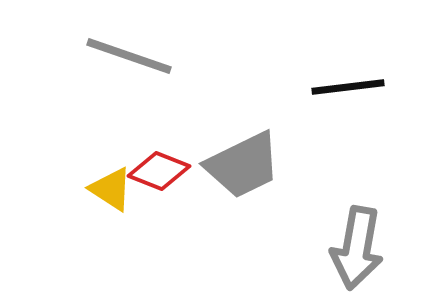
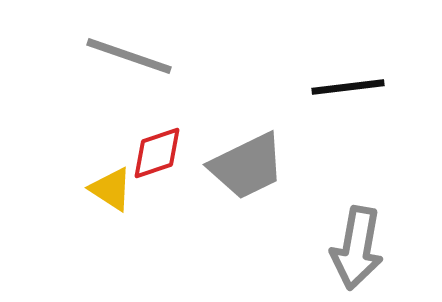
gray trapezoid: moved 4 px right, 1 px down
red diamond: moved 2 px left, 18 px up; rotated 40 degrees counterclockwise
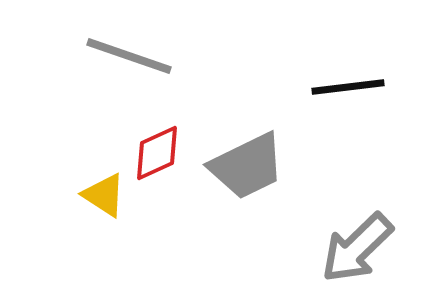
red diamond: rotated 6 degrees counterclockwise
yellow triangle: moved 7 px left, 6 px down
gray arrow: rotated 36 degrees clockwise
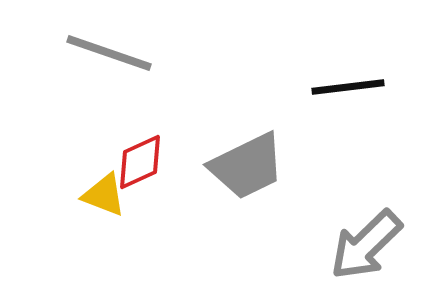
gray line: moved 20 px left, 3 px up
red diamond: moved 17 px left, 9 px down
yellow triangle: rotated 12 degrees counterclockwise
gray arrow: moved 9 px right, 3 px up
